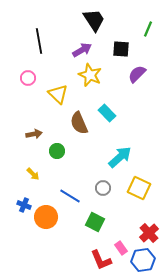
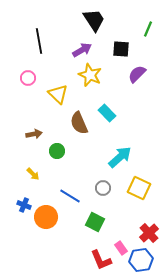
blue hexagon: moved 2 px left
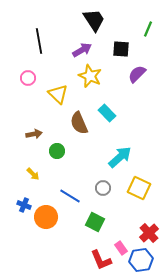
yellow star: moved 1 px down
